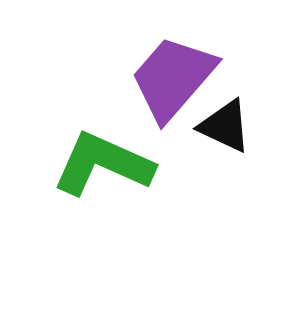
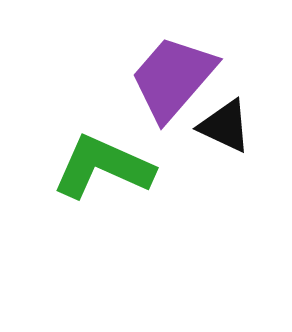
green L-shape: moved 3 px down
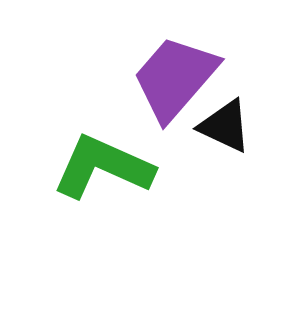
purple trapezoid: moved 2 px right
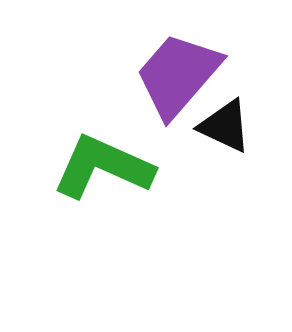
purple trapezoid: moved 3 px right, 3 px up
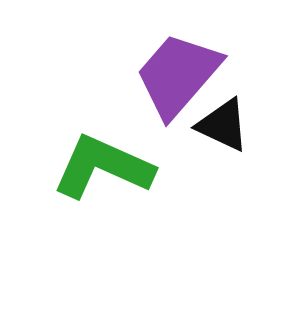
black triangle: moved 2 px left, 1 px up
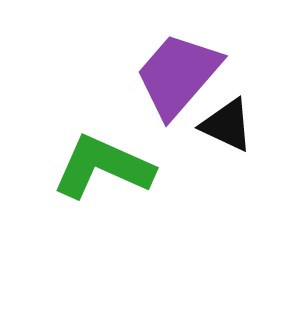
black triangle: moved 4 px right
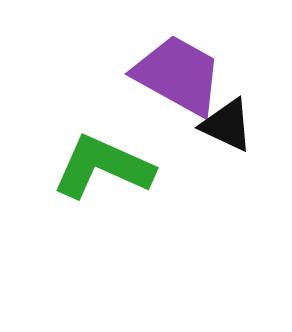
purple trapezoid: rotated 78 degrees clockwise
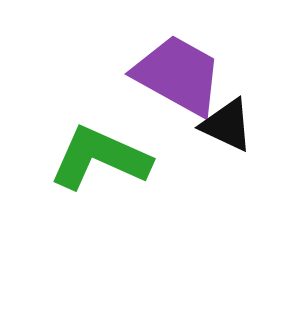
green L-shape: moved 3 px left, 9 px up
